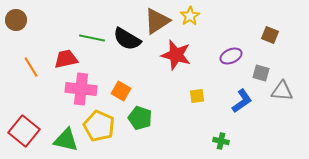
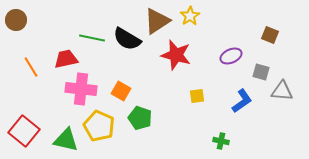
gray square: moved 1 px up
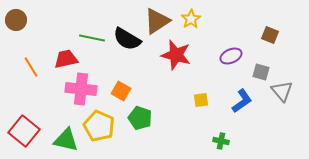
yellow star: moved 1 px right, 3 px down
gray triangle: rotated 45 degrees clockwise
yellow square: moved 4 px right, 4 px down
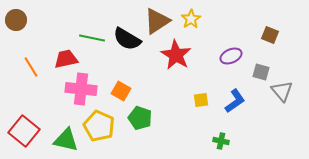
red star: rotated 16 degrees clockwise
blue L-shape: moved 7 px left
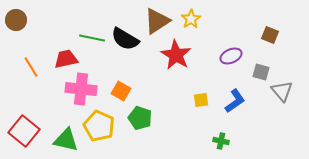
black semicircle: moved 2 px left
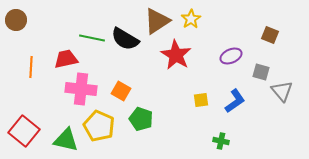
orange line: rotated 35 degrees clockwise
green pentagon: moved 1 px right, 1 px down
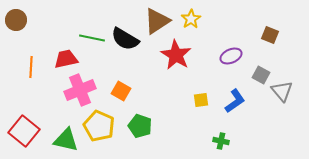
gray square: moved 3 px down; rotated 12 degrees clockwise
pink cross: moved 1 px left, 1 px down; rotated 28 degrees counterclockwise
green pentagon: moved 1 px left, 7 px down
